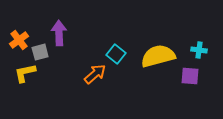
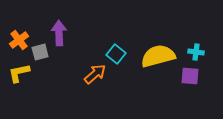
cyan cross: moved 3 px left, 2 px down
yellow L-shape: moved 6 px left
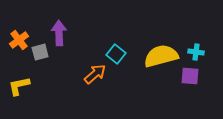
yellow semicircle: moved 3 px right
yellow L-shape: moved 13 px down
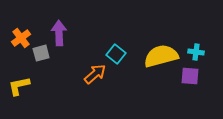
orange cross: moved 2 px right, 2 px up
gray square: moved 1 px right, 1 px down
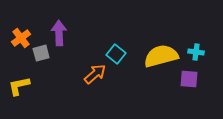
purple square: moved 1 px left, 3 px down
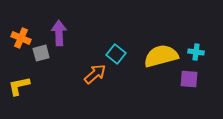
orange cross: rotated 30 degrees counterclockwise
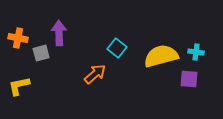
orange cross: moved 3 px left; rotated 12 degrees counterclockwise
cyan square: moved 1 px right, 6 px up
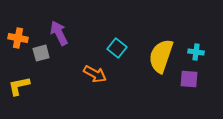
purple arrow: rotated 25 degrees counterclockwise
yellow semicircle: rotated 56 degrees counterclockwise
orange arrow: rotated 70 degrees clockwise
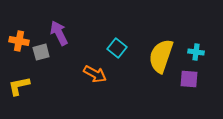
orange cross: moved 1 px right, 3 px down
gray square: moved 1 px up
